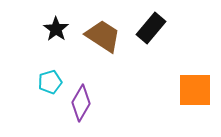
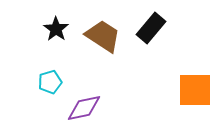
purple diamond: moved 3 px right, 5 px down; rotated 48 degrees clockwise
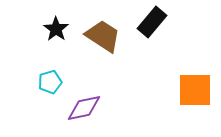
black rectangle: moved 1 px right, 6 px up
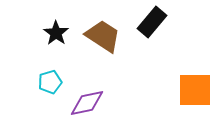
black star: moved 4 px down
purple diamond: moved 3 px right, 5 px up
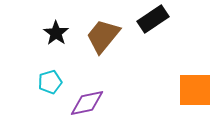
black rectangle: moved 1 px right, 3 px up; rotated 16 degrees clockwise
brown trapezoid: rotated 84 degrees counterclockwise
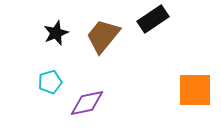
black star: rotated 15 degrees clockwise
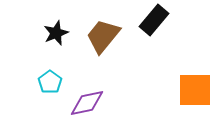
black rectangle: moved 1 px right, 1 px down; rotated 16 degrees counterclockwise
cyan pentagon: rotated 20 degrees counterclockwise
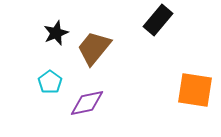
black rectangle: moved 4 px right
brown trapezoid: moved 9 px left, 12 px down
orange square: rotated 9 degrees clockwise
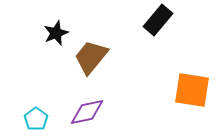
brown trapezoid: moved 3 px left, 9 px down
cyan pentagon: moved 14 px left, 37 px down
orange square: moved 3 px left
purple diamond: moved 9 px down
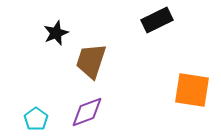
black rectangle: moved 1 px left; rotated 24 degrees clockwise
brown trapezoid: moved 4 px down; rotated 21 degrees counterclockwise
purple diamond: rotated 9 degrees counterclockwise
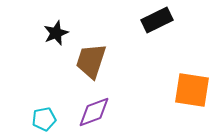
purple diamond: moved 7 px right
cyan pentagon: moved 8 px right; rotated 25 degrees clockwise
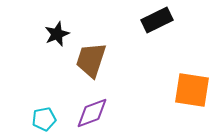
black star: moved 1 px right, 1 px down
brown trapezoid: moved 1 px up
purple diamond: moved 2 px left, 1 px down
